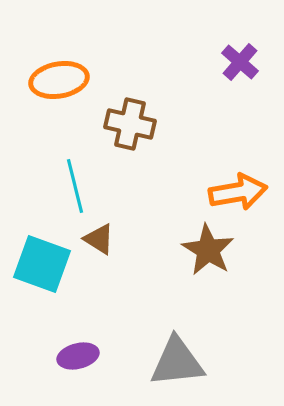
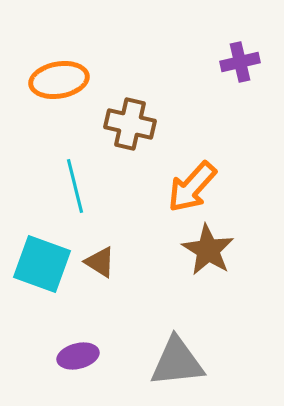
purple cross: rotated 36 degrees clockwise
orange arrow: moved 46 px left, 5 px up; rotated 142 degrees clockwise
brown triangle: moved 1 px right, 23 px down
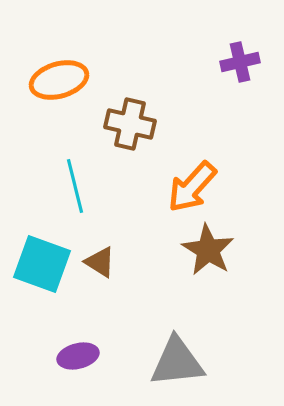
orange ellipse: rotated 6 degrees counterclockwise
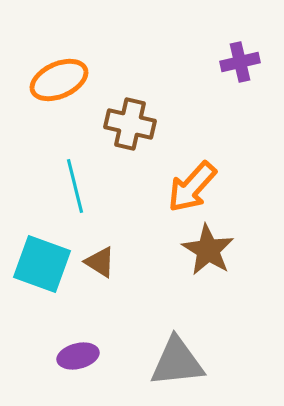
orange ellipse: rotated 8 degrees counterclockwise
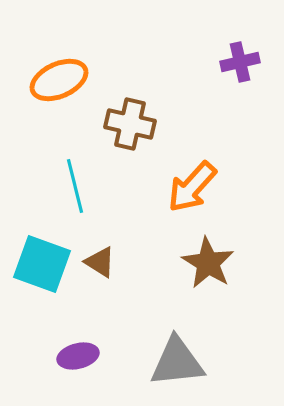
brown star: moved 13 px down
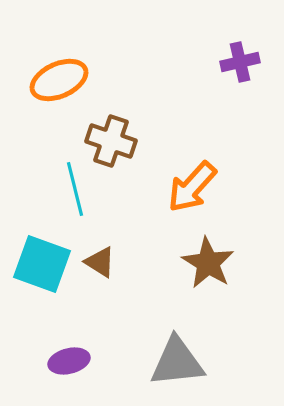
brown cross: moved 19 px left, 17 px down; rotated 6 degrees clockwise
cyan line: moved 3 px down
purple ellipse: moved 9 px left, 5 px down
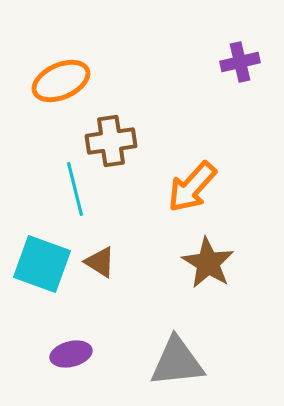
orange ellipse: moved 2 px right, 1 px down
brown cross: rotated 27 degrees counterclockwise
purple ellipse: moved 2 px right, 7 px up
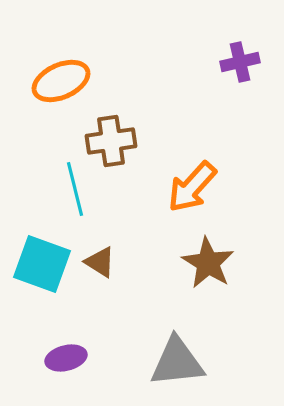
purple ellipse: moved 5 px left, 4 px down
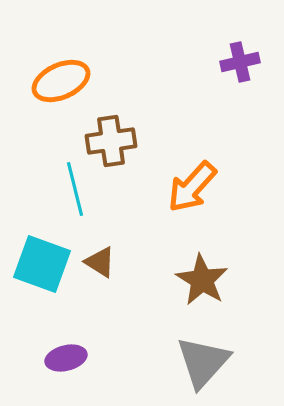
brown star: moved 6 px left, 17 px down
gray triangle: moved 26 px right; rotated 42 degrees counterclockwise
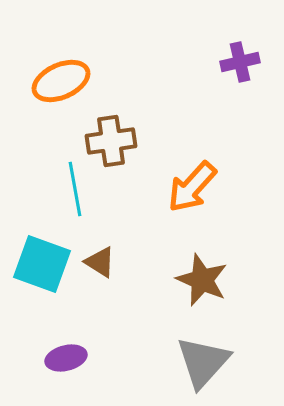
cyan line: rotated 4 degrees clockwise
brown star: rotated 8 degrees counterclockwise
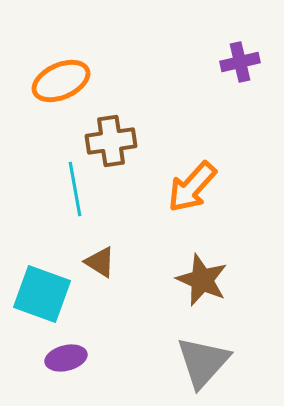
cyan square: moved 30 px down
